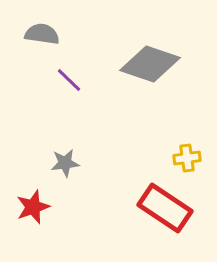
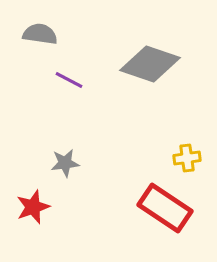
gray semicircle: moved 2 px left
purple line: rotated 16 degrees counterclockwise
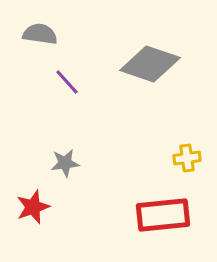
purple line: moved 2 px left, 2 px down; rotated 20 degrees clockwise
red rectangle: moved 2 px left, 7 px down; rotated 40 degrees counterclockwise
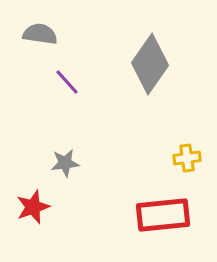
gray diamond: rotated 74 degrees counterclockwise
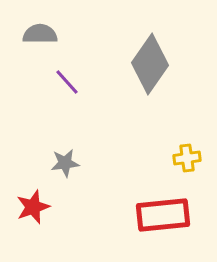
gray semicircle: rotated 8 degrees counterclockwise
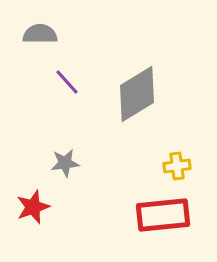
gray diamond: moved 13 px left, 30 px down; rotated 24 degrees clockwise
yellow cross: moved 10 px left, 8 px down
